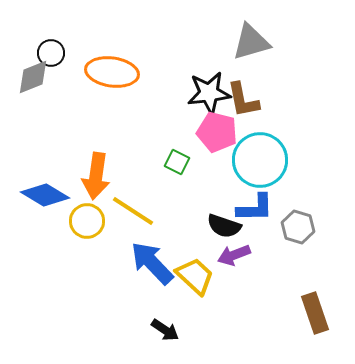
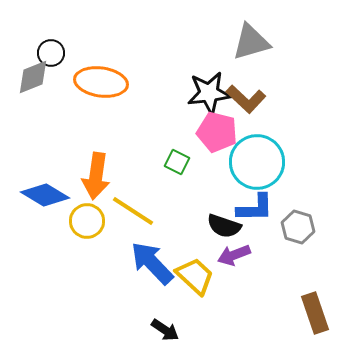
orange ellipse: moved 11 px left, 10 px down
brown L-shape: moved 3 px right, 1 px up; rotated 36 degrees counterclockwise
cyan circle: moved 3 px left, 2 px down
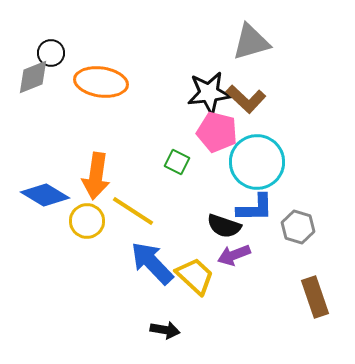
brown rectangle: moved 16 px up
black arrow: rotated 24 degrees counterclockwise
